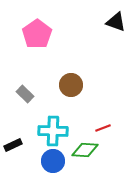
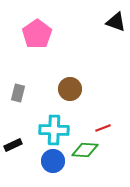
brown circle: moved 1 px left, 4 px down
gray rectangle: moved 7 px left, 1 px up; rotated 60 degrees clockwise
cyan cross: moved 1 px right, 1 px up
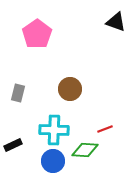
red line: moved 2 px right, 1 px down
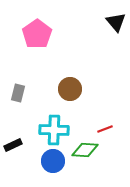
black triangle: rotated 30 degrees clockwise
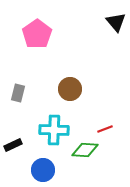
blue circle: moved 10 px left, 9 px down
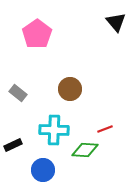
gray rectangle: rotated 66 degrees counterclockwise
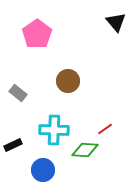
brown circle: moved 2 px left, 8 px up
red line: rotated 14 degrees counterclockwise
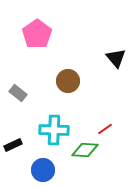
black triangle: moved 36 px down
